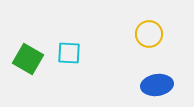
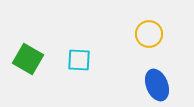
cyan square: moved 10 px right, 7 px down
blue ellipse: rotated 76 degrees clockwise
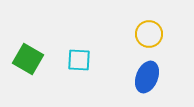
blue ellipse: moved 10 px left, 8 px up; rotated 44 degrees clockwise
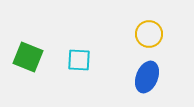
green square: moved 2 px up; rotated 8 degrees counterclockwise
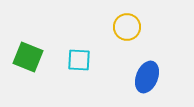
yellow circle: moved 22 px left, 7 px up
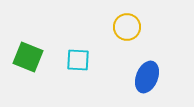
cyan square: moved 1 px left
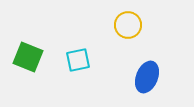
yellow circle: moved 1 px right, 2 px up
cyan square: rotated 15 degrees counterclockwise
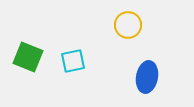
cyan square: moved 5 px left, 1 px down
blue ellipse: rotated 12 degrees counterclockwise
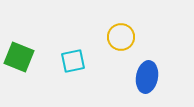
yellow circle: moved 7 px left, 12 px down
green square: moved 9 px left
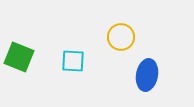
cyan square: rotated 15 degrees clockwise
blue ellipse: moved 2 px up
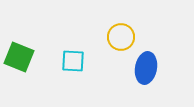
blue ellipse: moved 1 px left, 7 px up
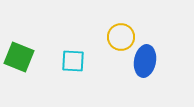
blue ellipse: moved 1 px left, 7 px up
